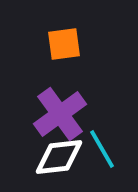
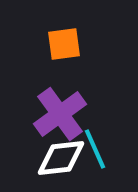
cyan line: moved 7 px left; rotated 6 degrees clockwise
white diamond: moved 2 px right, 1 px down
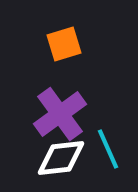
orange square: rotated 9 degrees counterclockwise
cyan line: moved 13 px right
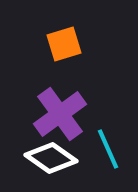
white diamond: moved 10 px left; rotated 42 degrees clockwise
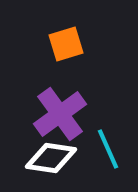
orange square: moved 2 px right
white diamond: rotated 27 degrees counterclockwise
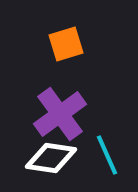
cyan line: moved 1 px left, 6 px down
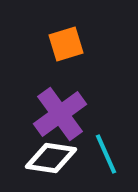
cyan line: moved 1 px left, 1 px up
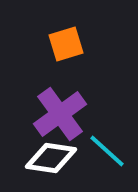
cyan line: moved 1 px right, 3 px up; rotated 24 degrees counterclockwise
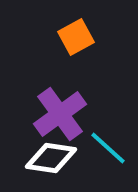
orange square: moved 10 px right, 7 px up; rotated 12 degrees counterclockwise
cyan line: moved 1 px right, 3 px up
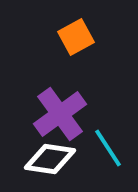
cyan line: rotated 15 degrees clockwise
white diamond: moved 1 px left, 1 px down
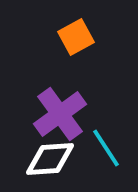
cyan line: moved 2 px left
white diamond: rotated 12 degrees counterclockwise
